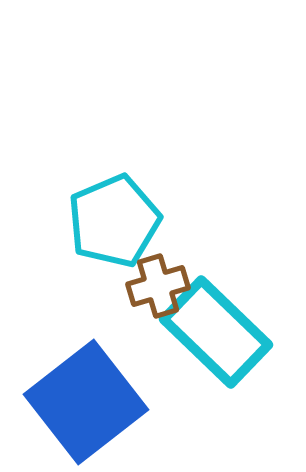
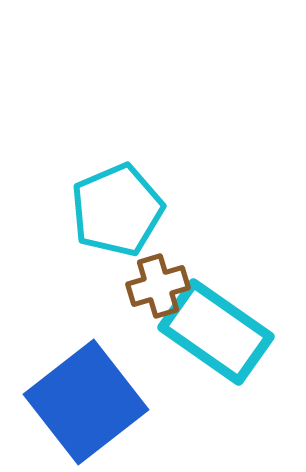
cyan pentagon: moved 3 px right, 11 px up
cyan rectangle: rotated 9 degrees counterclockwise
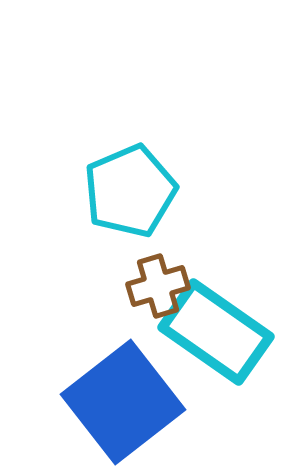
cyan pentagon: moved 13 px right, 19 px up
blue square: moved 37 px right
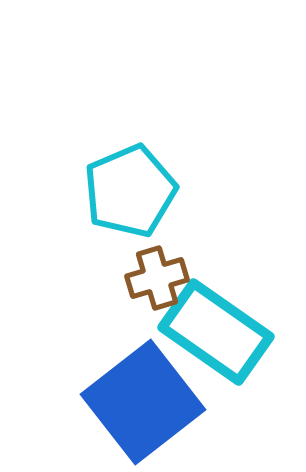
brown cross: moved 1 px left, 8 px up
blue square: moved 20 px right
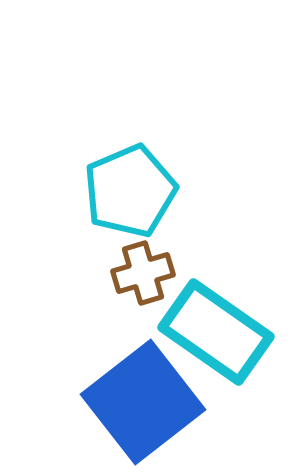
brown cross: moved 14 px left, 5 px up
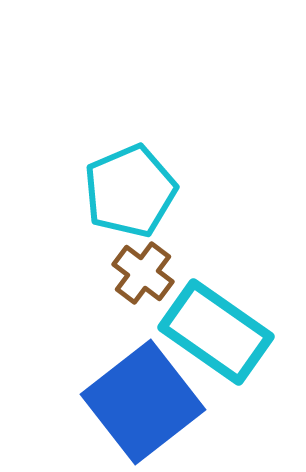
brown cross: rotated 36 degrees counterclockwise
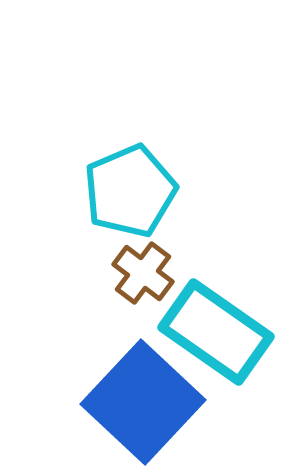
blue square: rotated 9 degrees counterclockwise
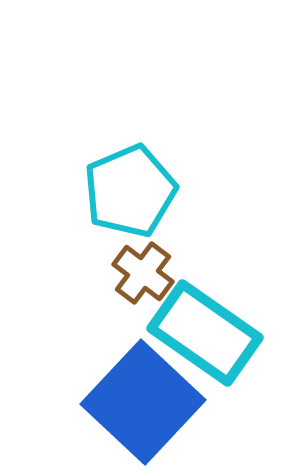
cyan rectangle: moved 11 px left, 1 px down
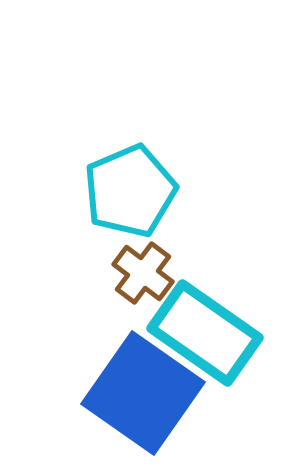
blue square: moved 9 px up; rotated 8 degrees counterclockwise
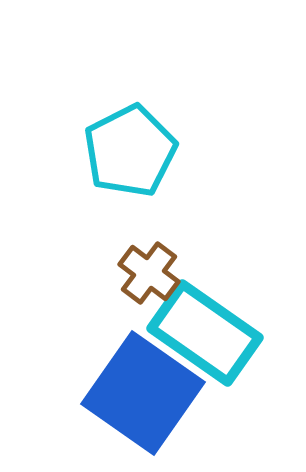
cyan pentagon: moved 40 px up; rotated 4 degrees counterclockwise
brown cross: moved 6 px right
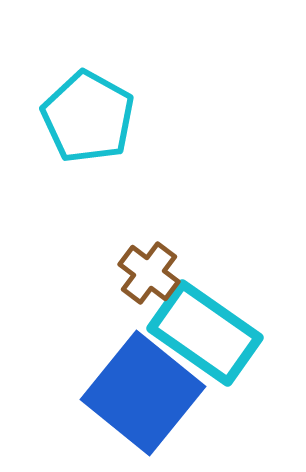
cyan pentagon: moved 42 px left, 34 px up; rotated 16 degrees counterclockwise
blue square: rotated 4 degrees clockwise
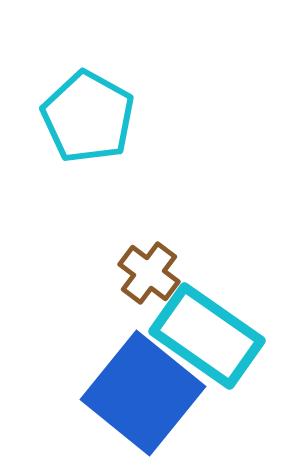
cyan rectangle: moved 2 px right, 3 px down
